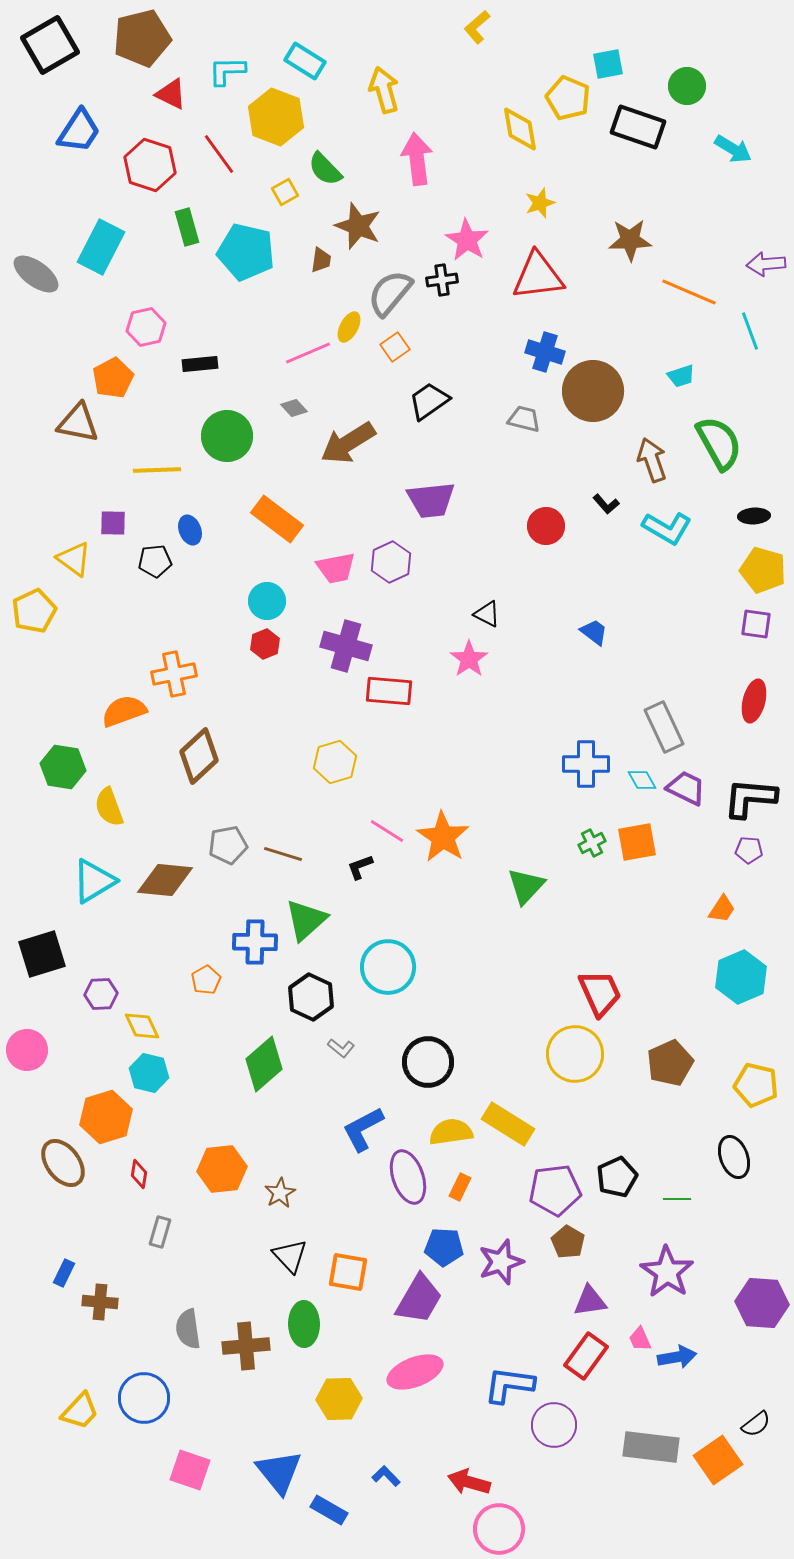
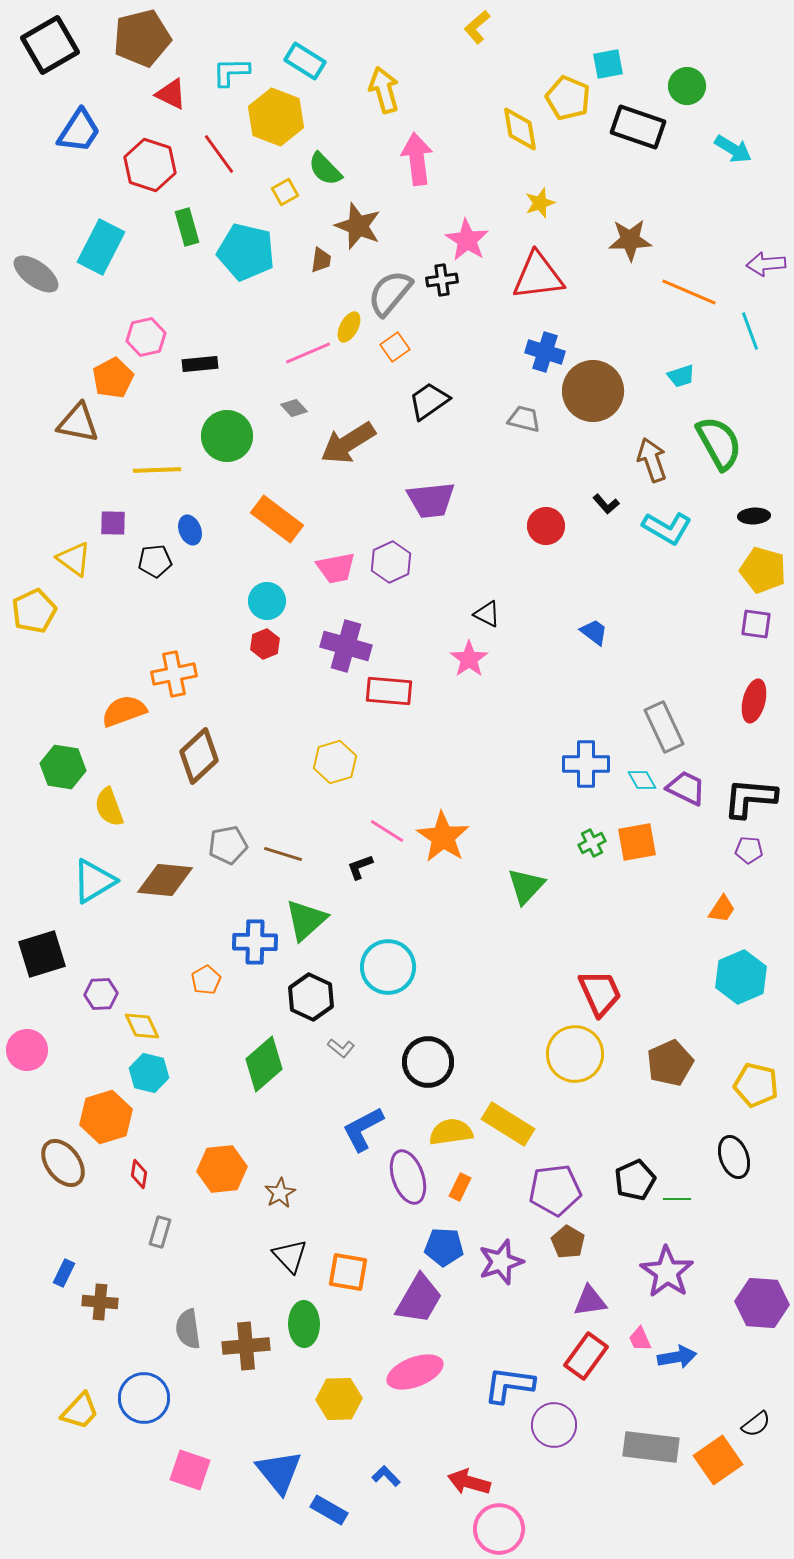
cyan L-shape at (227, 71): moved 4 px right, 1 px down
pink hexagon at (146, 327): moved 10 px down
black pentagon at (617, 1177): moved 18 px right, 3 px down
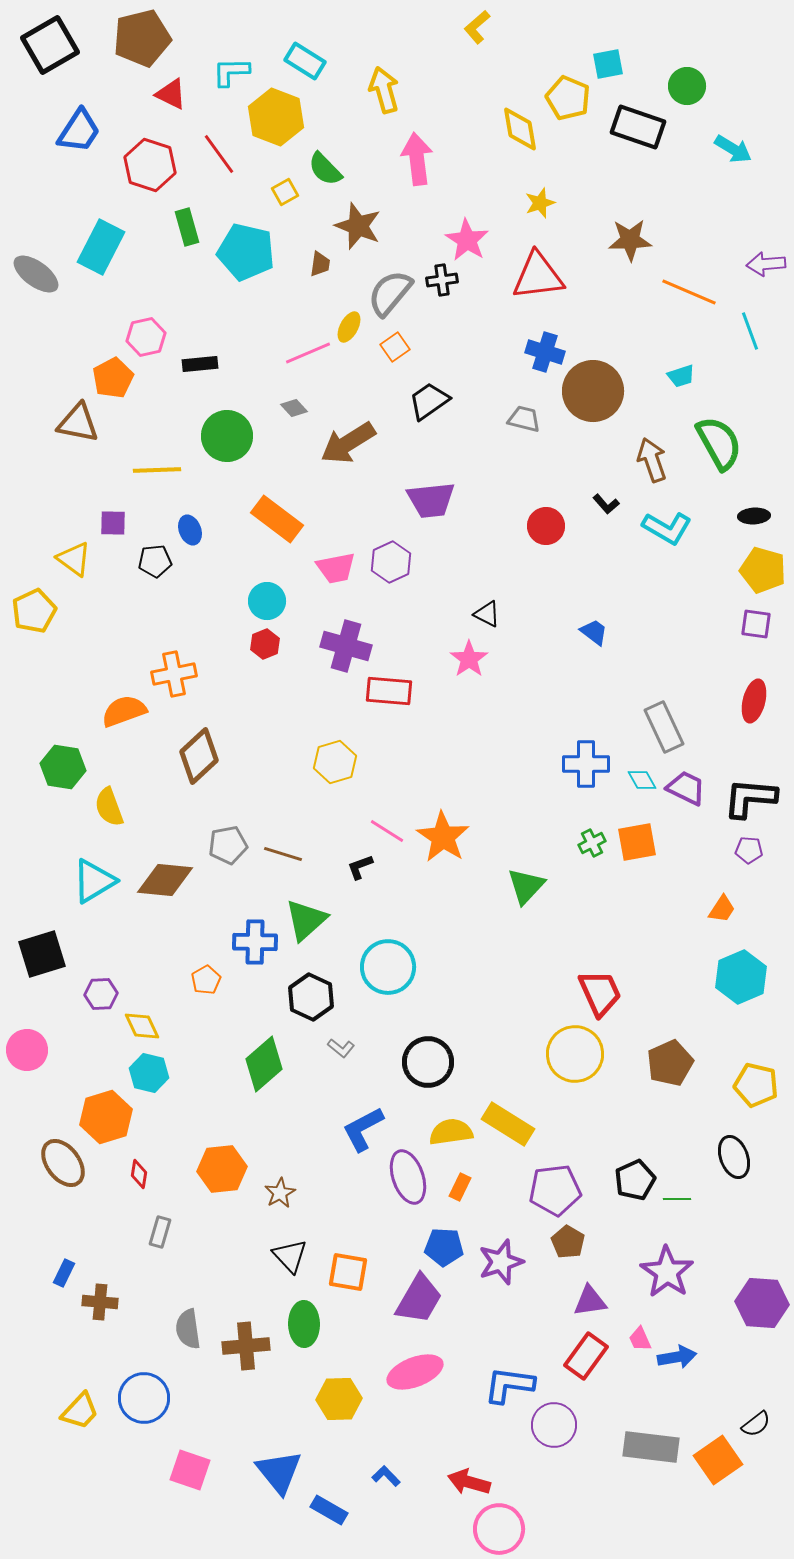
brown trapezoid at (321, 260): moved 1 px left, 4 px down
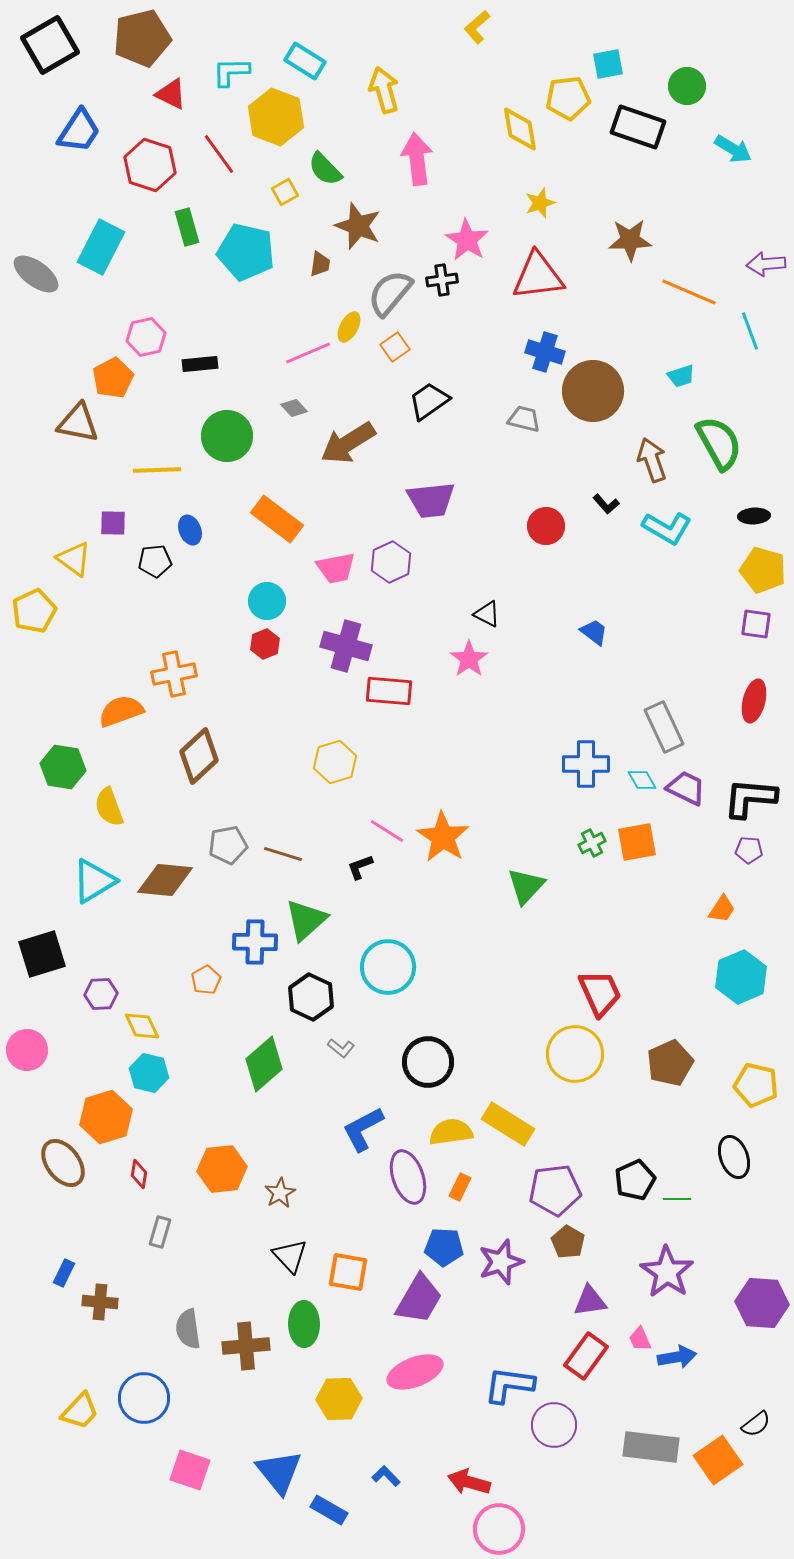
yellow pentagon at (568, 98): rotated 30 degrees counterclockwise
orange semicircle at (124, 711): moved 3 px left
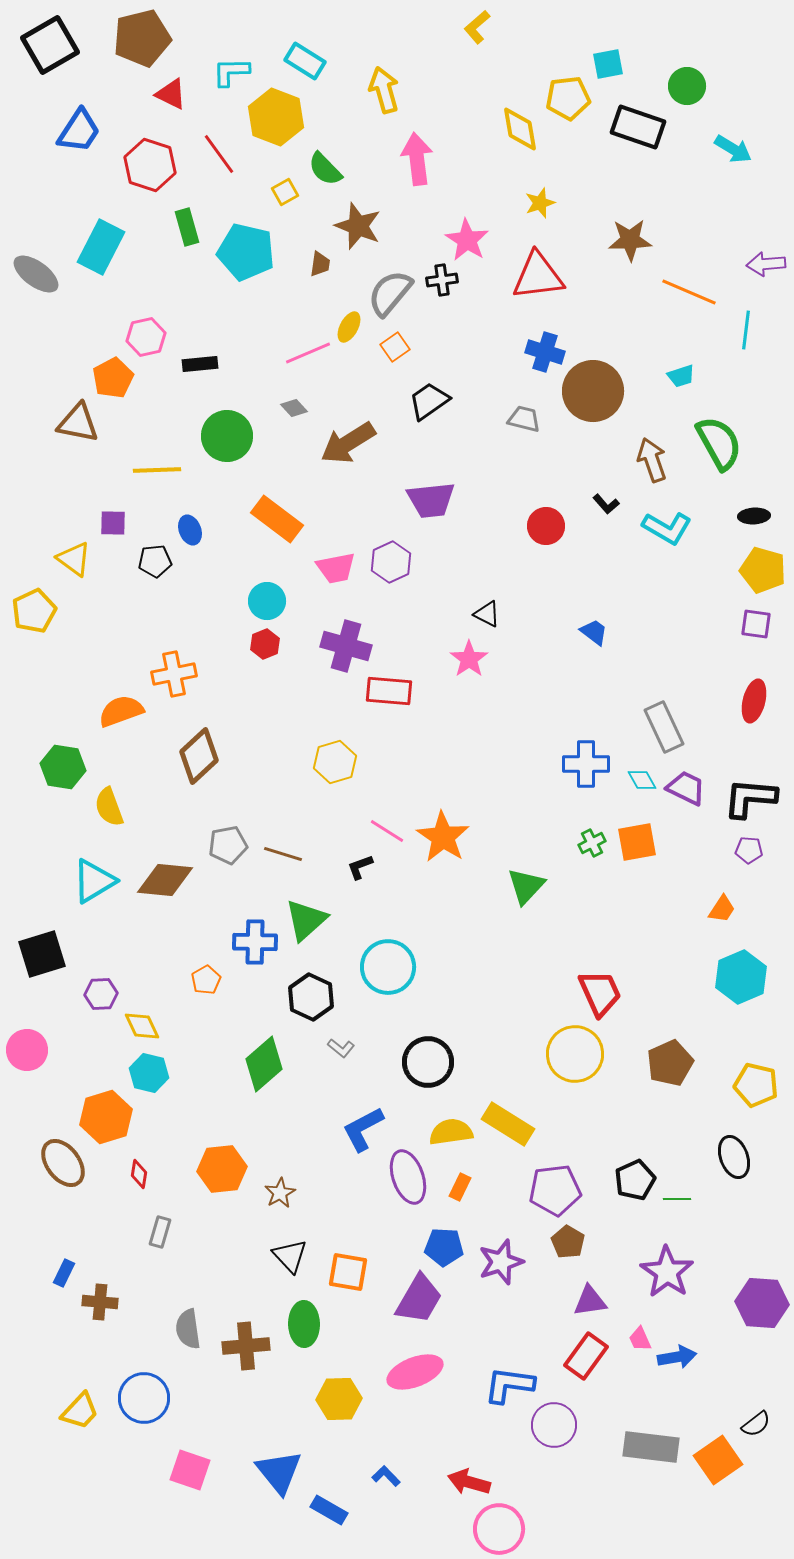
cyan line at (750, 331): moved 4 px left, 1 px up; rotated 27 degrees clockwise
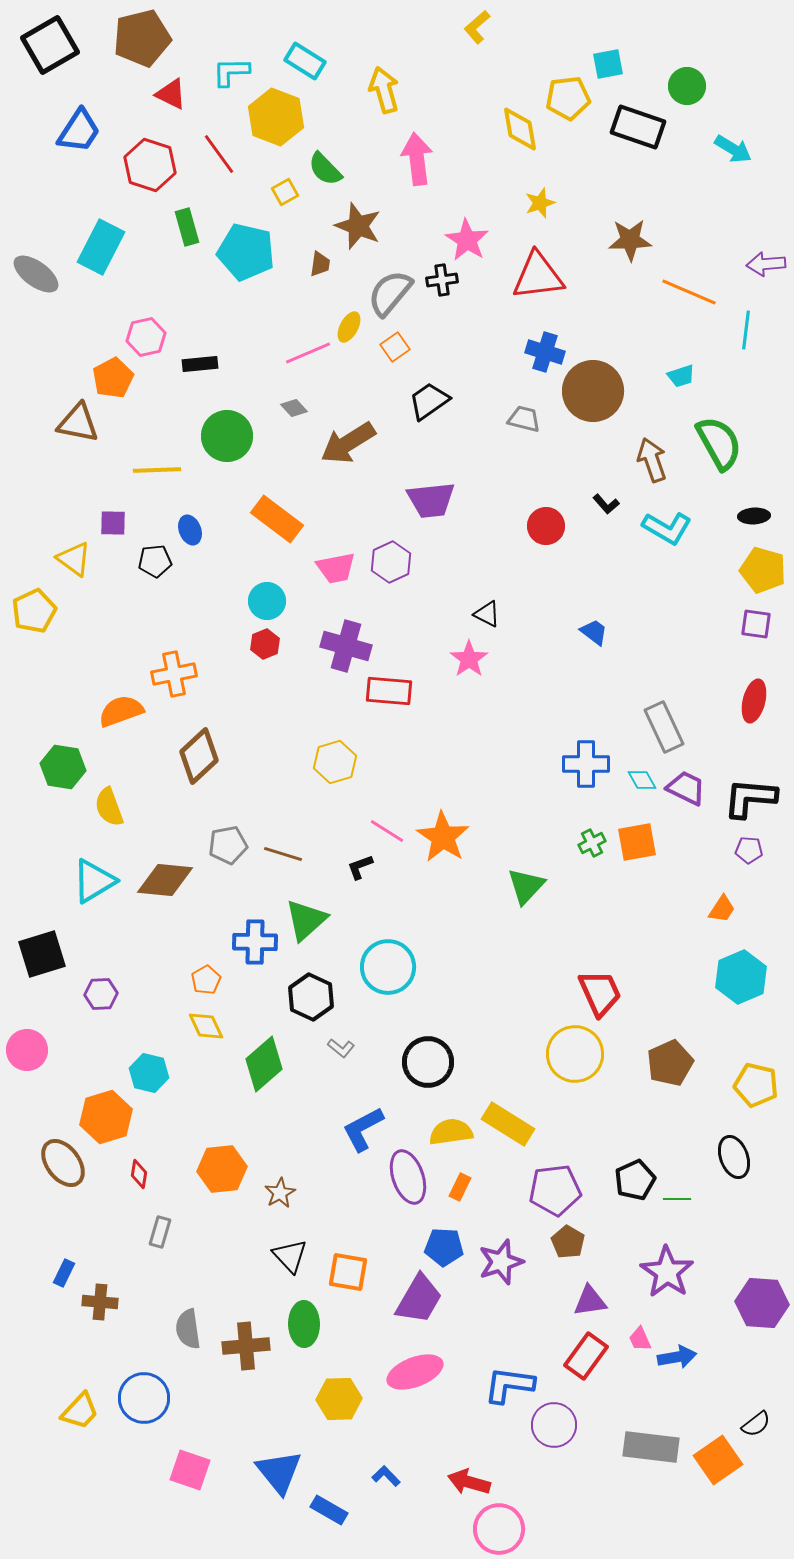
yellow diamond at (142, 1026): moved 64 px right
